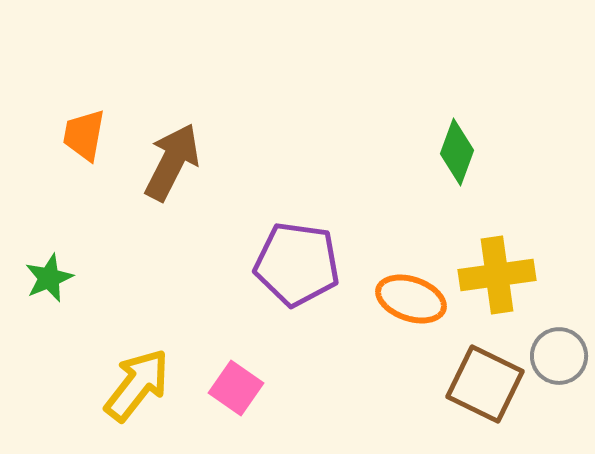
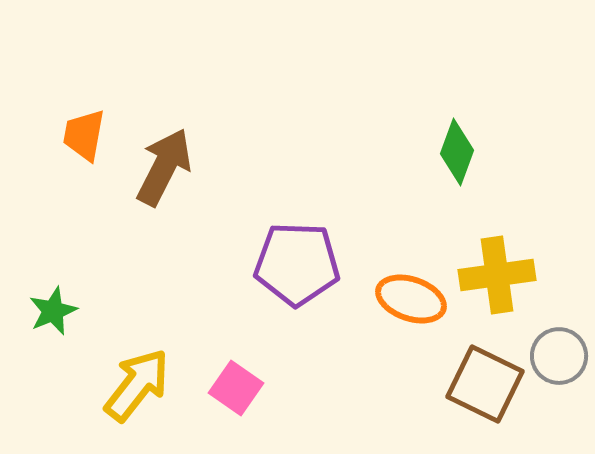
brown arrow: moved 8 px left, 5 px down
purple pentagon: rotated 6 degrees counterclockwise
green star: moved 4 px right, 33 px down
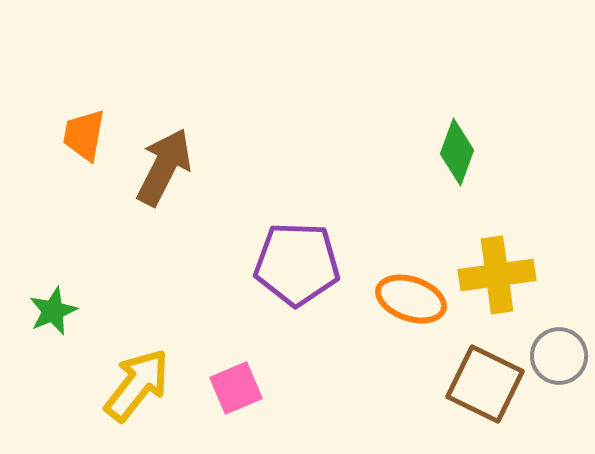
pink square: rotated 32 degrees clockwise
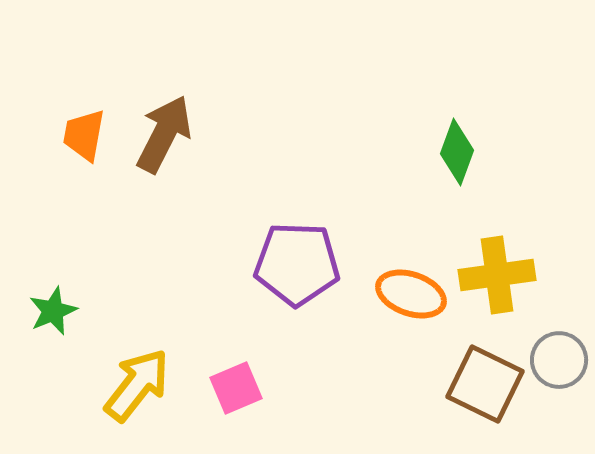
brown arrow: moved 33 px up
orange ellipse: moved 5 px up
gray circle: moved 4 px down
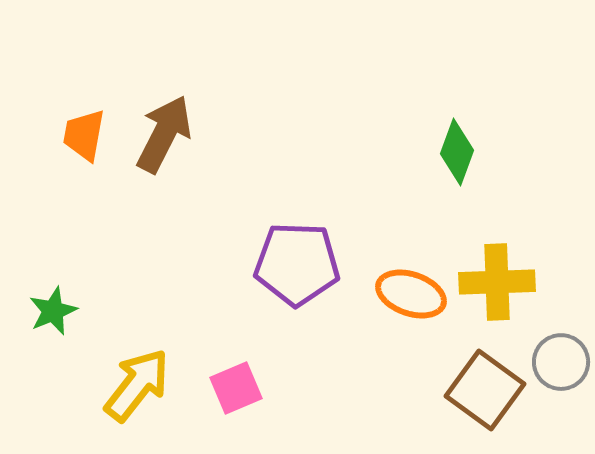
yellow cross: moved 7 px down; rotated 6 degrees clockwise
gray circle: moved 2 px right, 2 px down
brown square: moved 6 px down; rotated 10 degrees clockwise
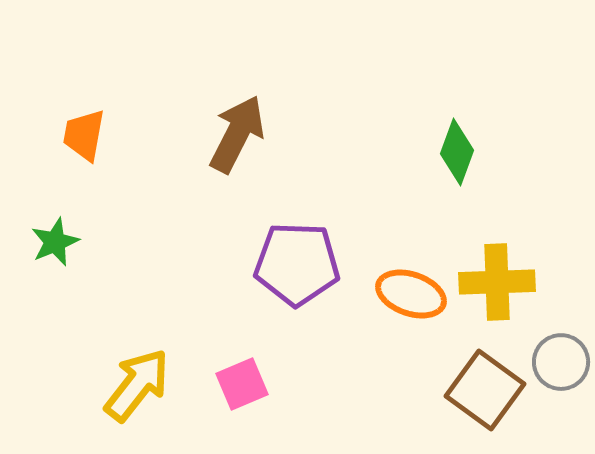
brown arrow: moved 73 px right
green star: moved 2 px right, 69 px up
pink square: moved 6 px right, 4 px up
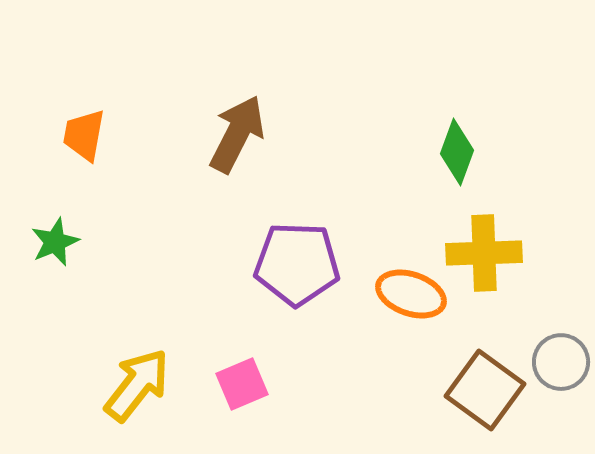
yellow cross: moved 13 px left, 29 px up
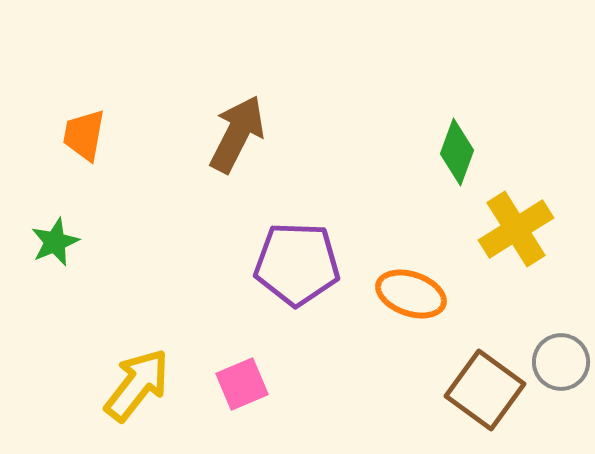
yellow cross: moved 32 px right, 24 px up; rotated 30 degrees counterclockwise
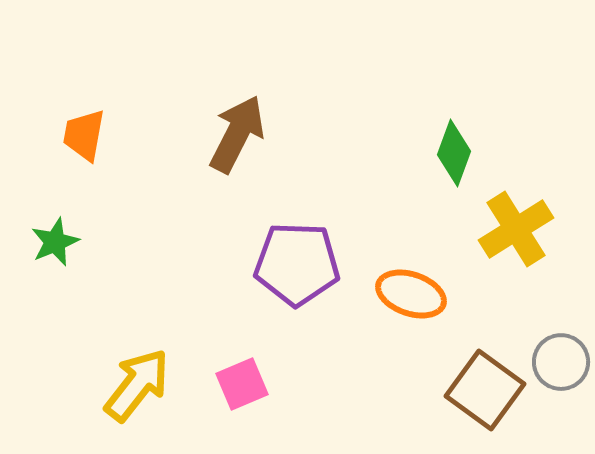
green diamond: moved 3 px left, 1 px down
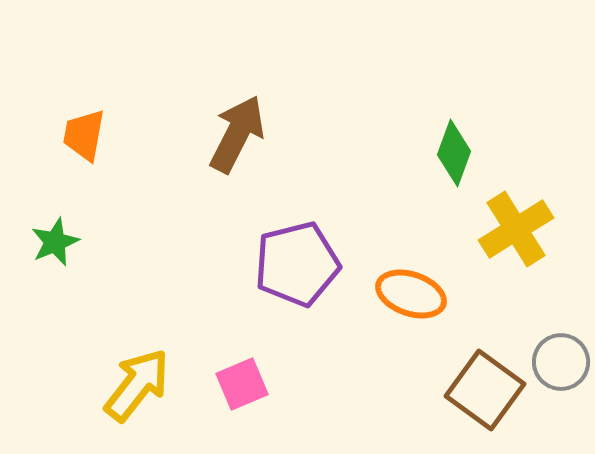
purple pentagon: rotated 16 degrees counterclockwise
